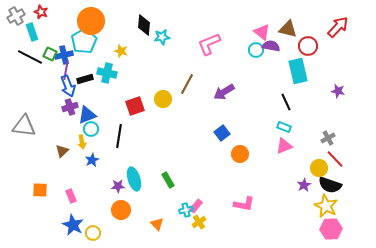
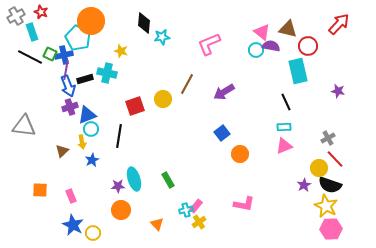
black diamond at (144, 25): moved 2 px up
red arrow at (338, 27): moved 1 px right, 3 px up
cyan pentagon at (84, 41): moved 6 px left, 3 px up; rotated 15 degrees counterclockwise
cyan rectangle at (284, 127): rotated 24 degrees counterclockwise
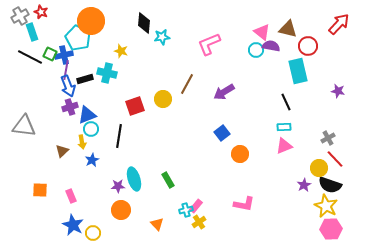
gray cross at (16, 16): moved 4 px right
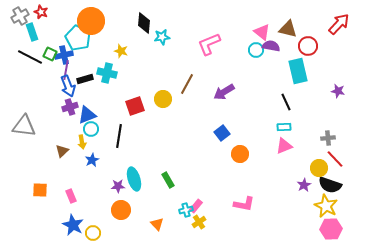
gray cross at (328, 138): rotated 24 degrees clockwise
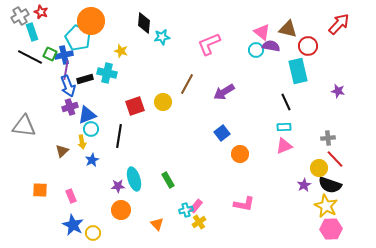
yellow circle at (163, 99): moved 3 px down
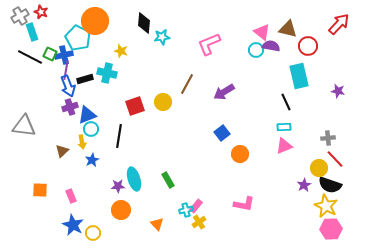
orange circle at (91, 21): moved 4 px right
cyan rectangle at (298, 71): moved 1 px right, 5 px down
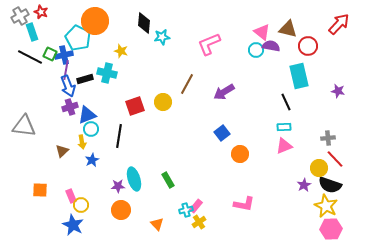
yellow circle at (93, 233): moved 12 px left, 28 px up
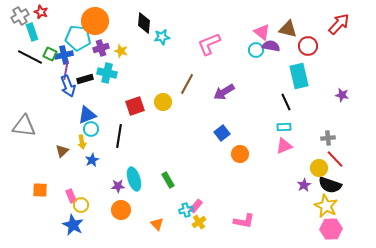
cyan pentagon at (78, 38): rotated 20 degrees counterclockwise
purple star at (338, 91): moved 4 px right, 4 px down
purple cross at (70, 107): moved 31 px right, 59 px up
pink L-shape at (244, 204): moved 17 px down
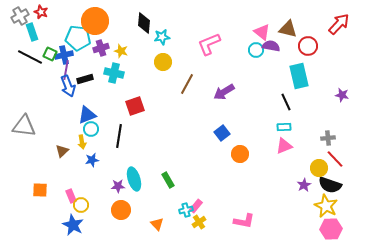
cyan cross at (107, 73): moved 7 px right
yellow circle at (163, 102): moved 40 px up
blue star at (92, 160): rotated 16 degrees clockwise
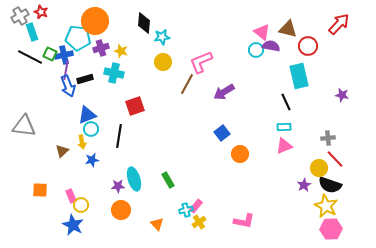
pink L-shape at (209, 44): moved 8 px left, 18 px down
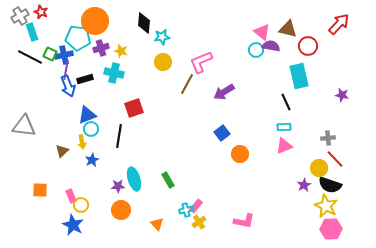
red square at (135, 106): moved 1 px left, 2 px down
blue star at (92, 160): rotated 16 degrees counterclockwise
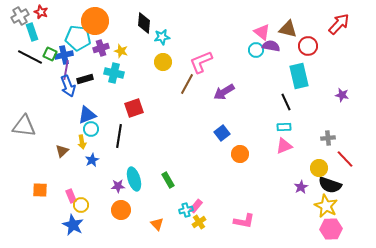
red line at (335, 159): moved 10 px right
purple star at (304, 185): moved 3 px left, 2 px down
